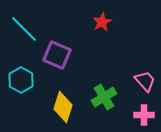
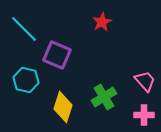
cyan hexagon: moved 5 px right; rotated 15 degrees counterclockwise
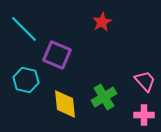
yellow diamond: moved 2 px right, 3 px up; rotated 24 degrees counterclockwise
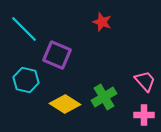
red star: rotated 24 degrees counterclockwise
yellow diamond: rotated 52 degrees counterclockwise
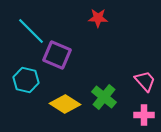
red star: moved 4 px left, 4 px up; rotated 18 degrees counterclockwise
cyan line: moved 7 px right, 2 px down
green cross: rotated 20 degrees counterclockwise
